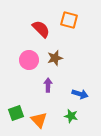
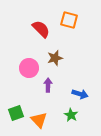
pink circle: moved 8 px down
green star: moved 1 px up; rotated 16 degrees clockwise
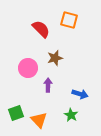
pink circle: moved 1 px left
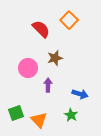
orange square: rotated 30 degrees clockwise
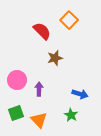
red semicircle: moved 1 px right, 2 px down
pink circle: moved 11 px left, 12 px down
purple arrow: moved 9 px left, 4 px down
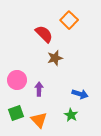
red semicircle: moved 2 px right, 3 px down
